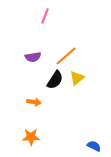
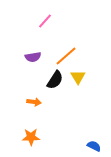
pink line: moved 5 px down; rotated 21 degrees clockwise
yellow triangle: moved 1 px right, 1 px up; rotated 21 degrees counterclockwise
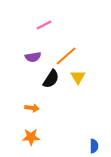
pink line: moved 1 px left, 4 px down; rotated 21 degrees clockwise
black semicircle: moved 4 px left, 1 px up
orange arrow: moved 2 px left, 6 px down
blue semicircle: rotated 64 degrees clockwise
